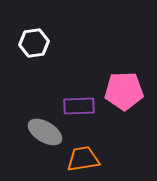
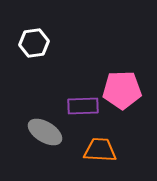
pink pentagon: moved 2 px left, 1 px up
purple rectangle: moved 4 px right
orange trapezoid: moved 17 px right, 9 px up; rotated 12 degrees clockwise
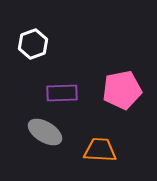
white hexagon: moved 1 px left, 1 px down; rotated 12 degrees counterclockwise
pink pentagon: rotated 9 degrees counterclockwise
purple rectangle: moved 21 px left, 13 px up
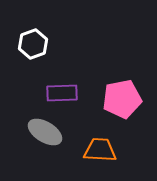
pink pentagon: moved 9 px down
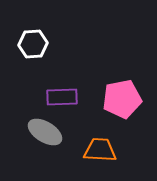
white hexagon: rotated 16 degrees clockwise
purple rectangle: moved 4 px down
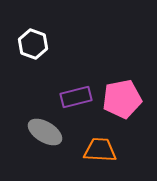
white hexagon: rotated 24 degrees clockwise
purple rectangle: moved 14 px right; rotated 12 degrees counterclockwise
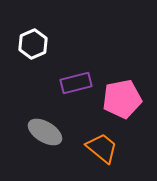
white hexagon: rotated 16 degrees clockwise
purple rectangle: moved 14 px up
orange trapezoid: moved 2 px right, 2 px up; rotated 36 degrees clockwise
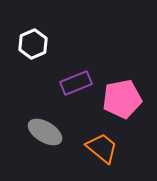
purple rectangle: rotated 8 degrees counterclockwise
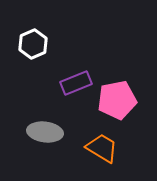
pink pentagon: moved 5 px left, 1 px down
gray ellipse: rotated 24 degrees counterclockwise
orange trapezoid: rotated 8 degrees counterclockwise
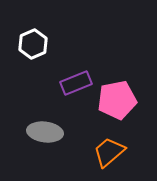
orange trapezoid: moved 7 px right, 4 px down; rotated 72 degrees counterclockwise
